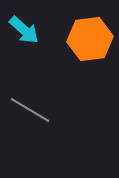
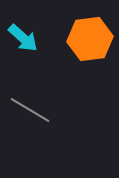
cyan arrow: moved 1 px left, 8 px down
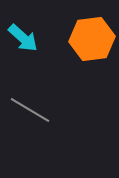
orange hexagon: moved 2 px right
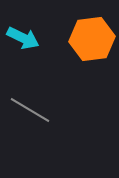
cyan arrow: rotated 16 degrees counterclockwise
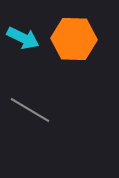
orange hexagon: moved 18 px left; rotated 9 degrees clockwise
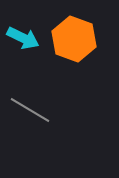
orange hexagon: rotated 18 degrees clockwise
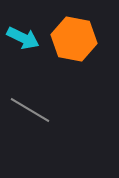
orange hexagon: rotated 9 degrees counterclockwise
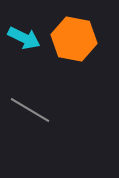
cyan arrow: moved 1 px right
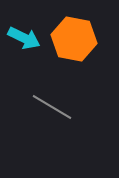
gray line: moved 22 px right, 3 px up
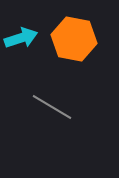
cyan arrow: moved 3 px left; rotated 44 degrees counterclockwise
